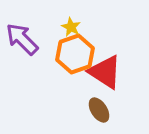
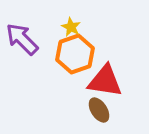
red triangle: moved 9 px down; rotated 24 degrees counterclockwise
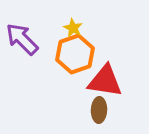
yellow star: moved 2 px right, 1 px down
brown ellipse: rotated 35 degrees clockwise
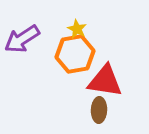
yellow star: moved 4 px right, 1 px down
purple arrow: rotated 78 degrees counterclockwise
orange hexagon: rotated 9 degrees clockwise
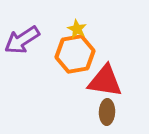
purple arrow: moved 1 px down
brown ellipse: moved 8 px right, 2 px down
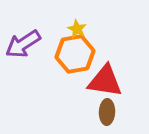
purple arrow: moved 1 px right, 4 px down
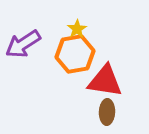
yellow star: rotated 12 degrees clockwise
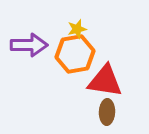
yellow star: rotated 18 degrees clockwise
purple arrow: moved 6 px right, 1 px down; rotated 147 degrees counterclockwise
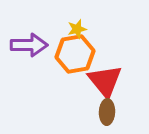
red triangle: rotated 42 degrees clockwise
